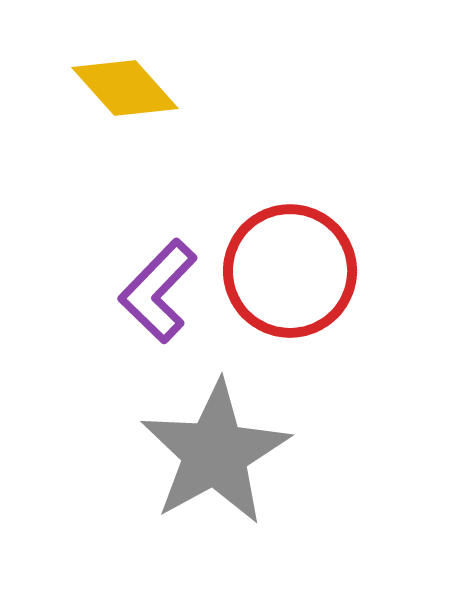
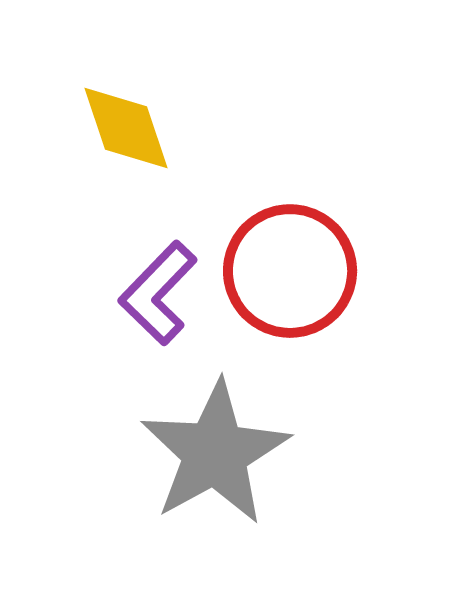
yellow diamond: moved 1 px right, 40 px down; rotated 23 degrees clockwise
purple L-shape: moved 2 px down
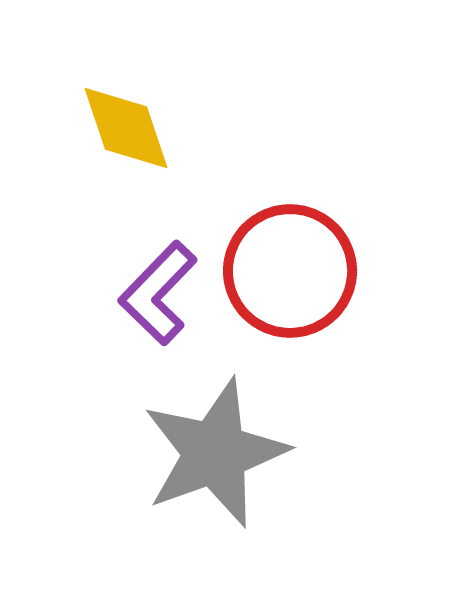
gray star: rotated 9 degrees clockwise
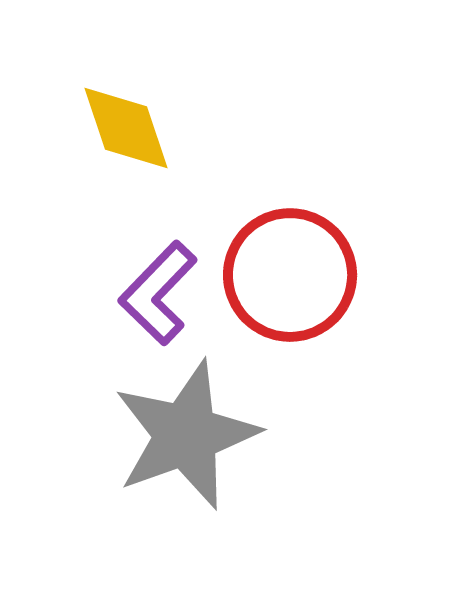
red circle: moved 4 px down
gray star: moved 29 px left, 18 px up
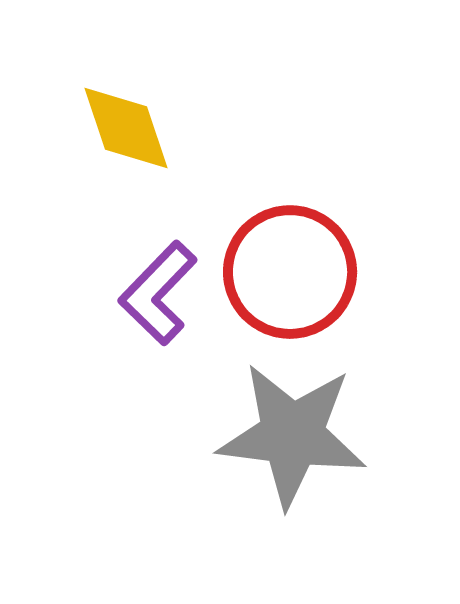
red circle: moved 3 px up
gray star: moved 106 px right; rotated 27 degrees clockwise
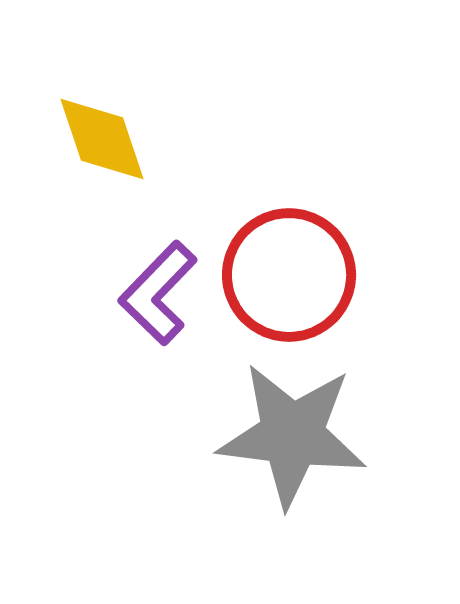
yellow diamond: moved 24 px left, 11 px down
red circle: moved 1 px left, 3 px down
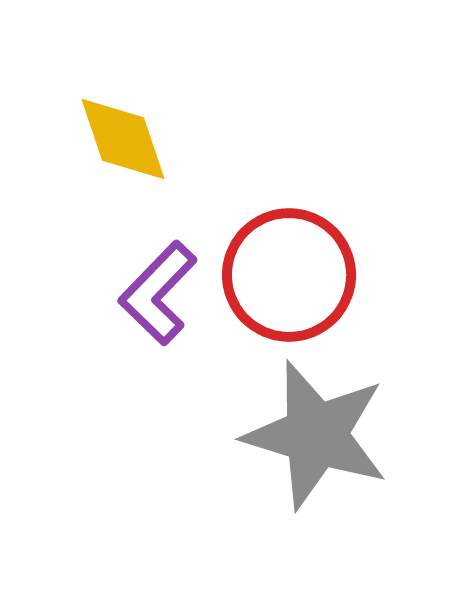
yellow diamond: moved 21 px right
gray star: moved 24 px right; rotated 10 degrees clockwise
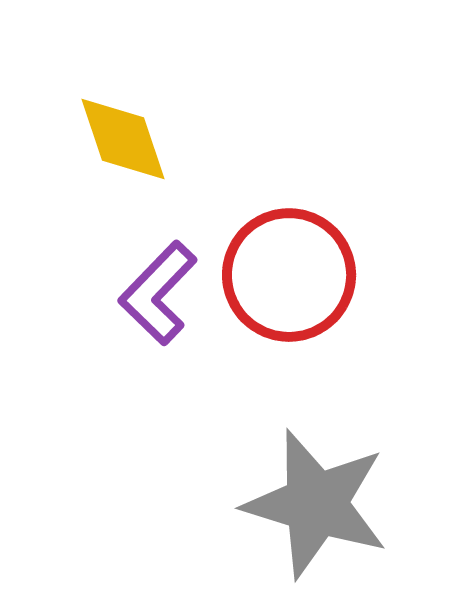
gray star: moved 69 px down
